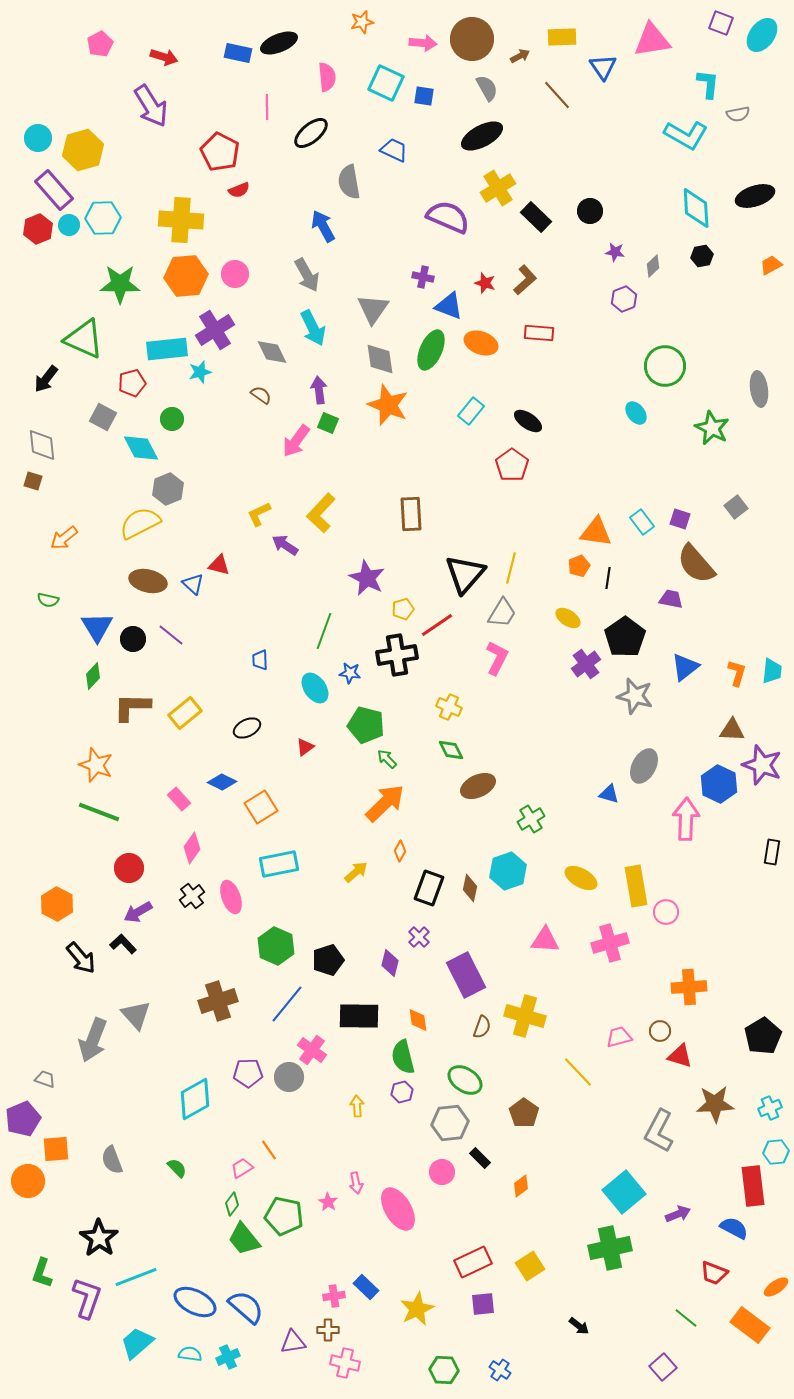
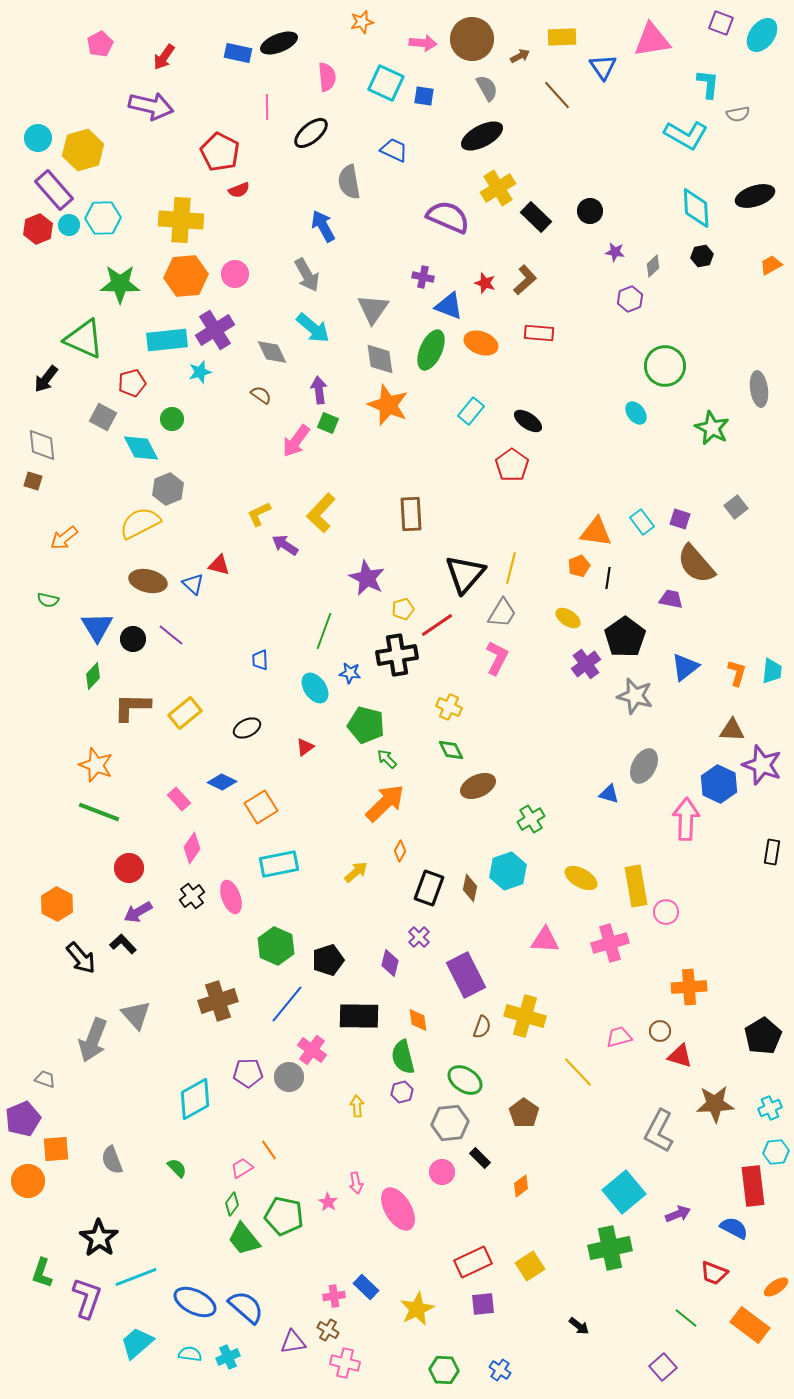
red arrow at (164, 57): rotated 108 degrees clockwise
purple arrow at (151, 106): rotated 45 degrees counterclockwise
purple hexagon at (624, 299): moved 6 px right
cyan arrow at (313, 328): rotated 24 degrees counterclockwise
cyan rectangle at (167, 349): moved 9 px up
brown cross at (328, 1330): rotated 30 degrees clockwise
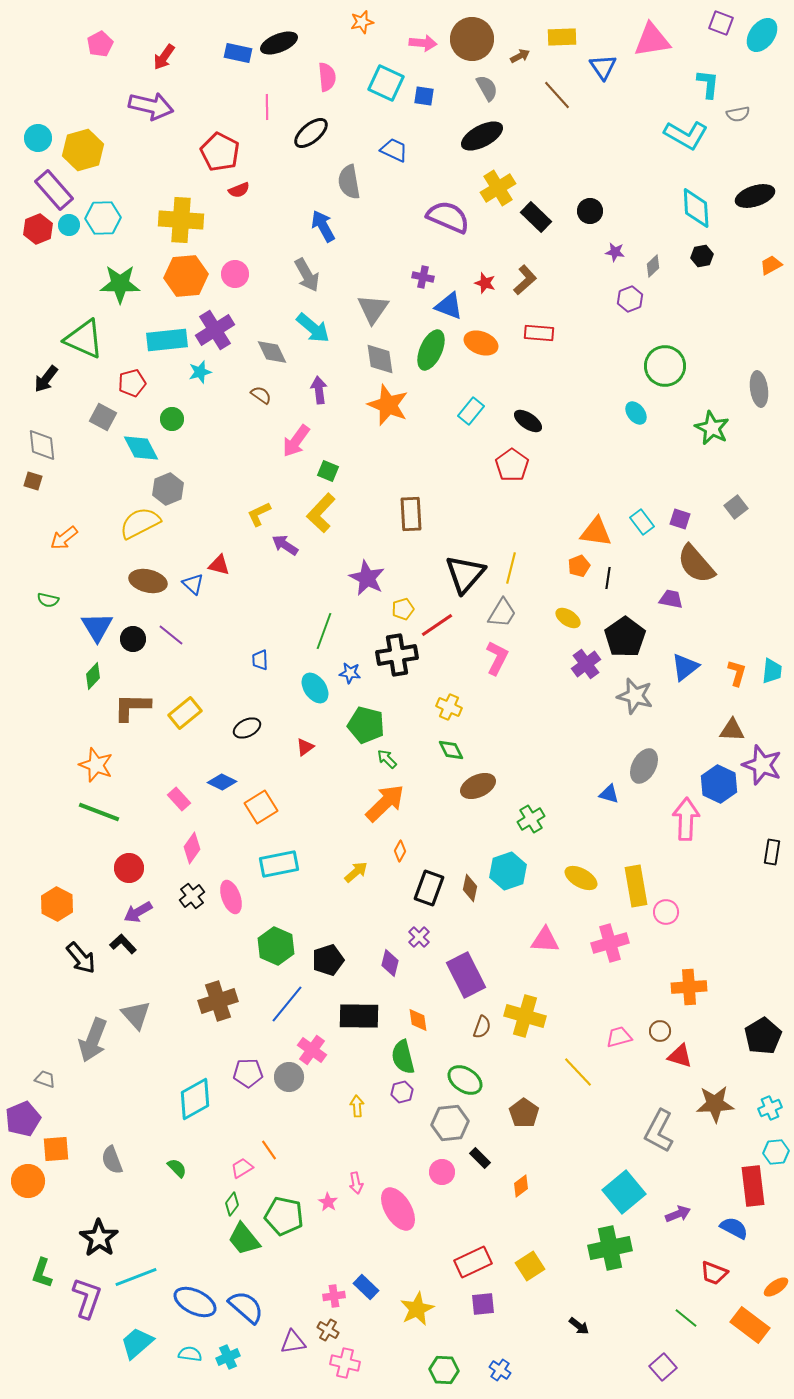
green square at (328, 423): moved 48 px down
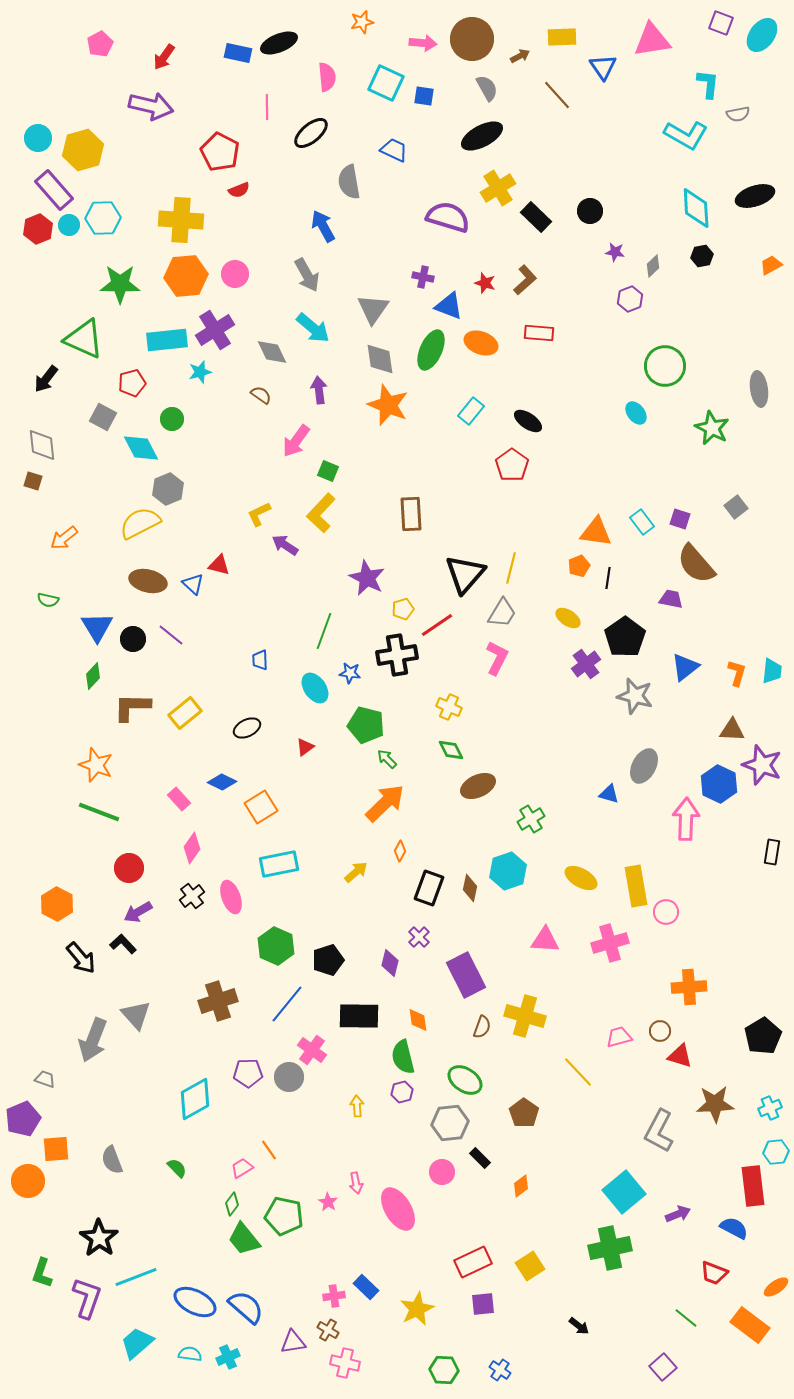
purple semicircle at (448, 217): rotated 6 degrees counterclockwise
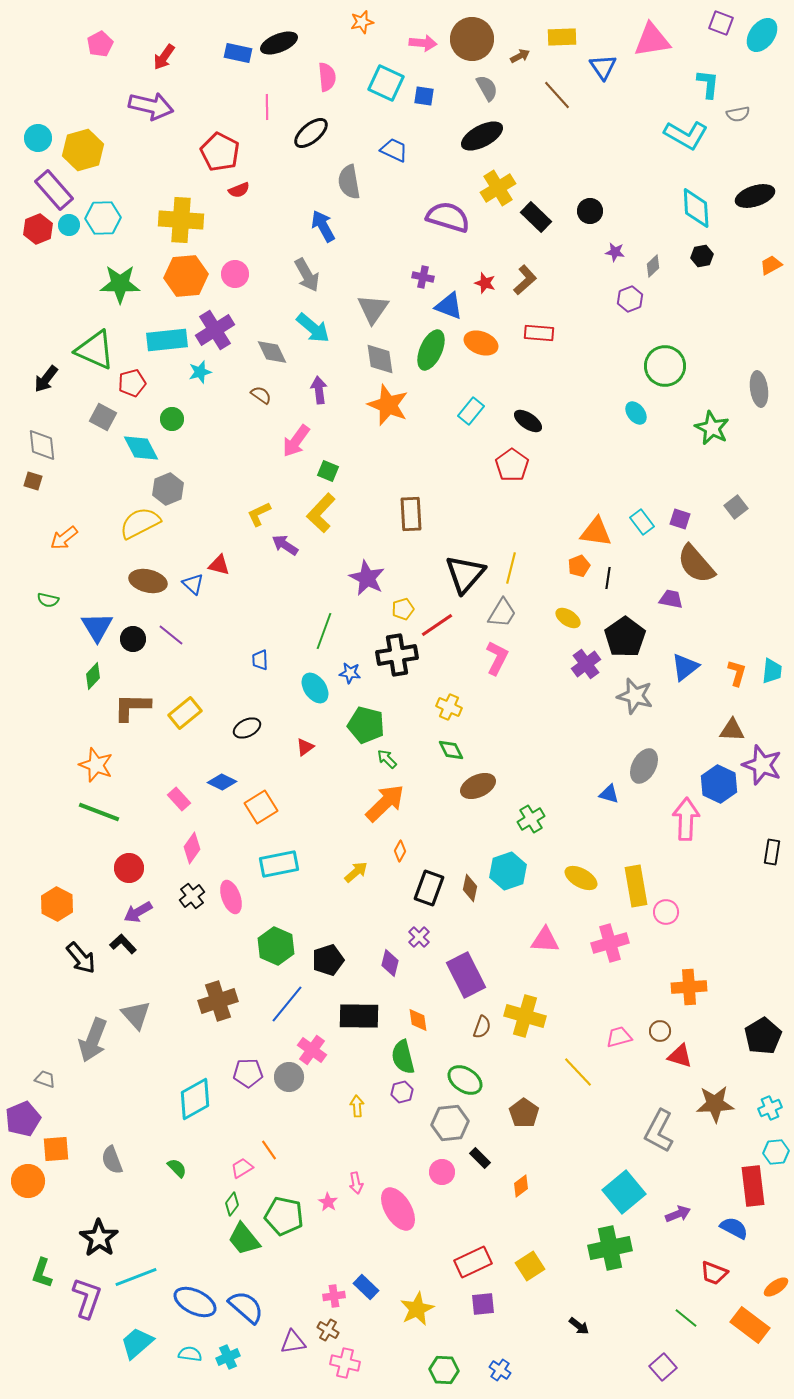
green triangle at (84, 339): moved 11 px right, 11 px down
